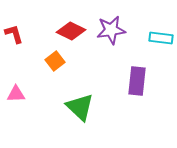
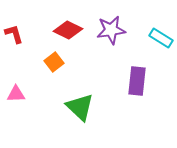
red diamond: moved 3 px left, 1 px up
cyan rectangle: rotated 25 degrees clockwise
orange square: moved 1 px left, 1 px down
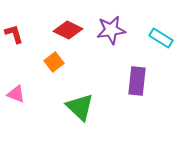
pink triangle: rotated 24 degrees clockwise
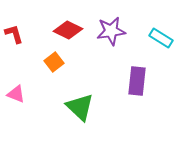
purple star: moved 1 px down
